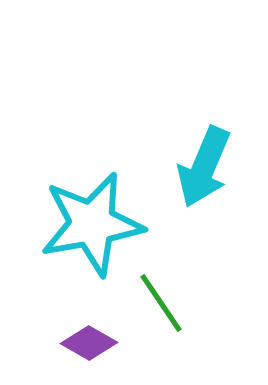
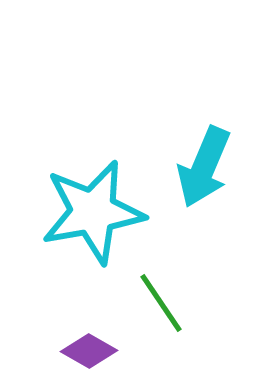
cyan star: moved 1 px right, 12 px up
purple diamond: moved 8 px down
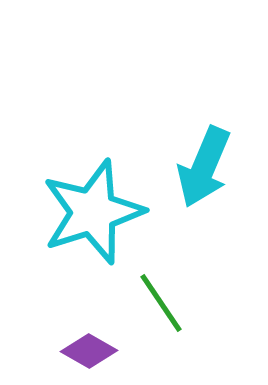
cyan star: rotated 8 degrees counterclockwise
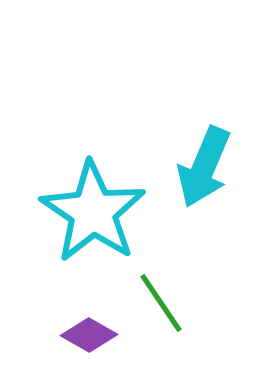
cyan star: rotated 20 degrees counterclockwise
purple diamond: moved 16 px up
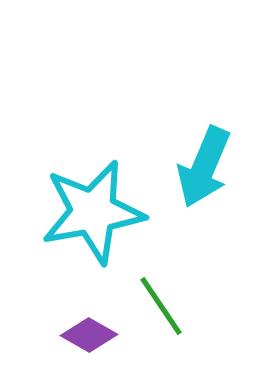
cyan star: rotated 28 degrees clockwise
green line: moved 3 px down
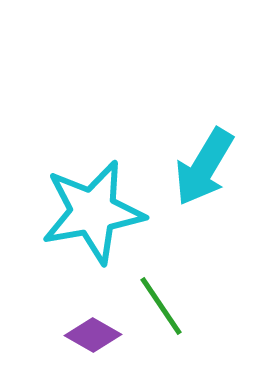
cyan arrow: rotated 8 degrees clockwise
purple diamond: moved 4 px right
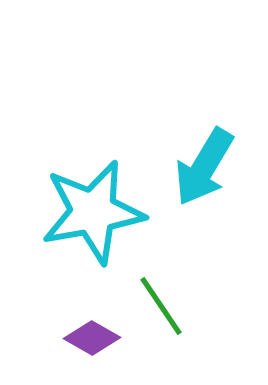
purple diamond: moved 1 px left, 3 px down
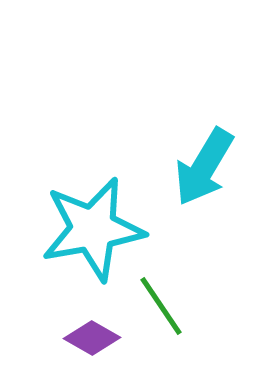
cyan star: moved 17 px down
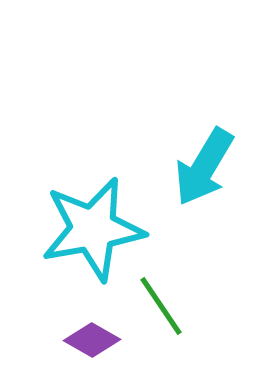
purple diamond: moved 2 px down
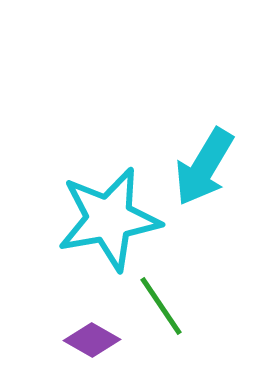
cyan star: moved 16 px right, 10 px up
